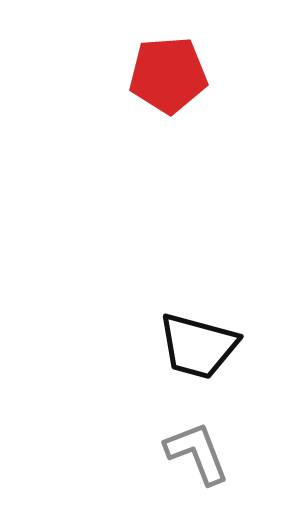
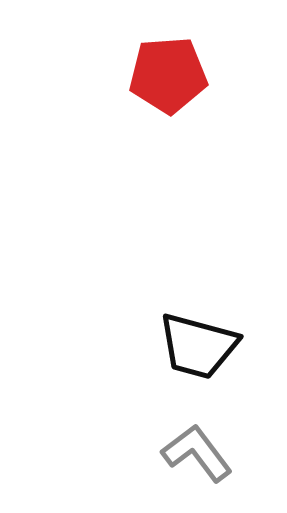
gray L-shape: rotated 16 degrees counterclockwise
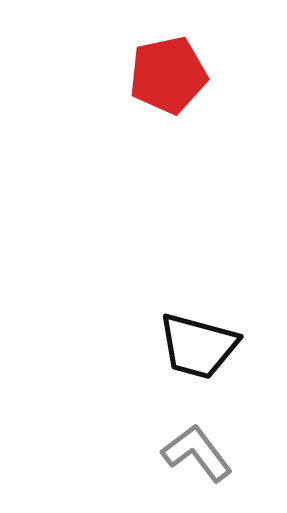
red pentagon: rotated 8 degrees counterclockwise
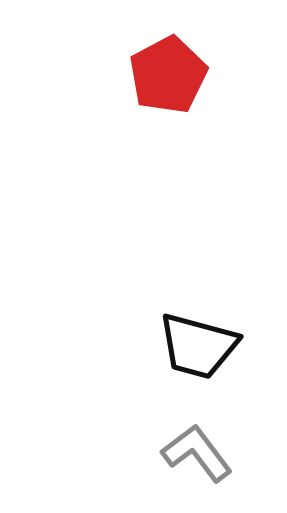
red pentagon: rotated 16 degrees counterclockwise
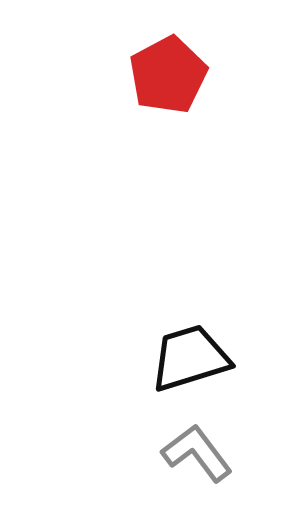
black trapezoid: moved 8 px left, 12 px down; rotated 148 degrees clockwise
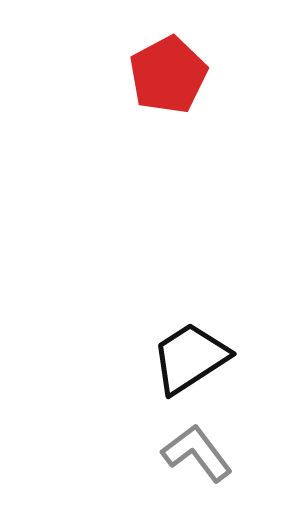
black trapezoid: rotated 16 degrees counterclockwise
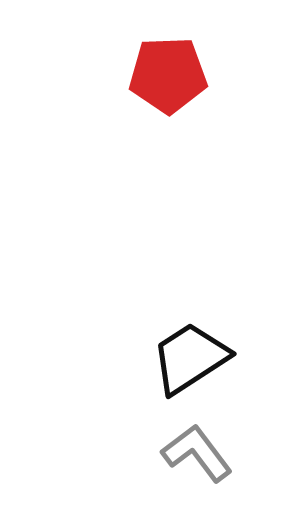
red pentagon: rotated 26 degrees clockwise
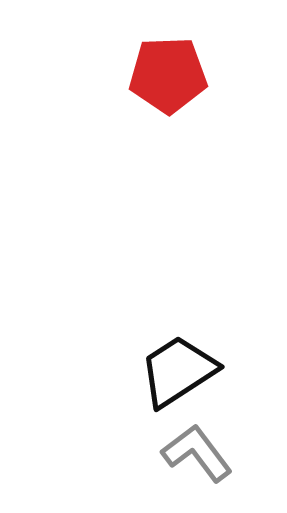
black trapezoid: moved 12 px left, 13 px down
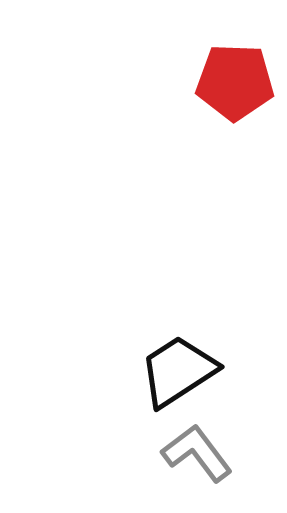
red pentagon: moved 67 px right, 7 px down; rotated 4 degrees clockwise
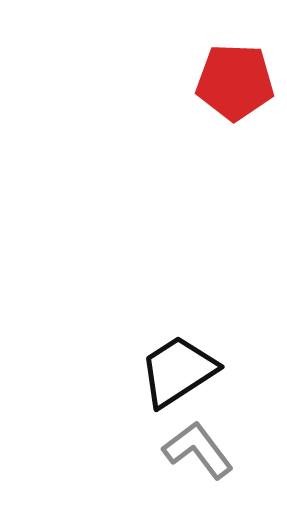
gray L-shape: moved 1 px right, 3 px up
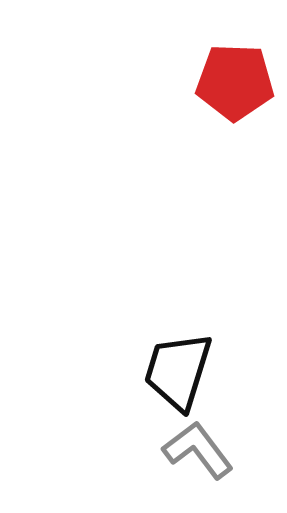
black trapezoid: rotated 40 degrees counterclockwise
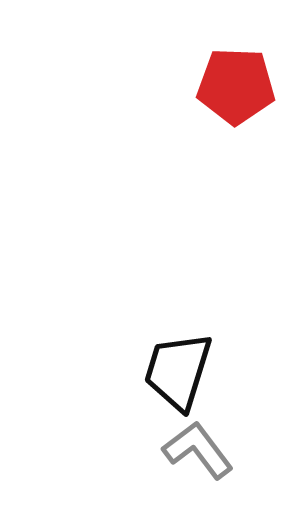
red pentagon: moved 1 px right, 4 px down
